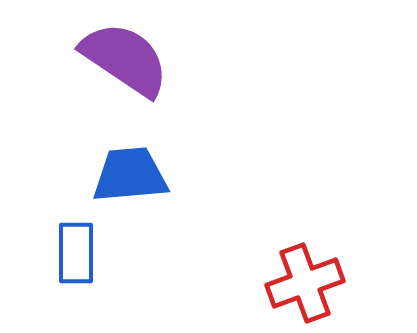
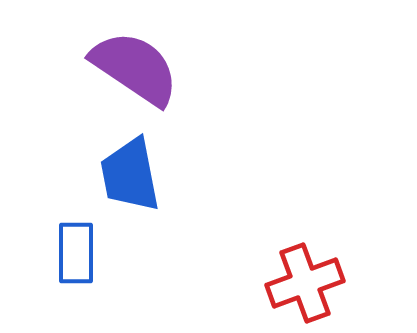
purple semicircle: moved 10 px right, 9 px down
blue trapezoid: rotated 96 degrees counterclockwise
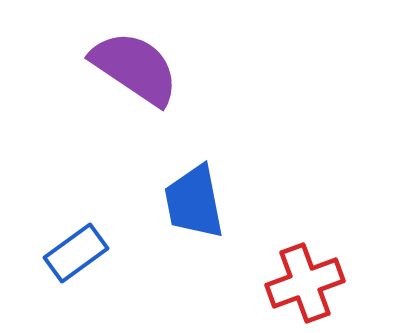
blue trapezoid: moved 64 px right, 27 px down
blue rectangle: rotated 54 degrees clockwise
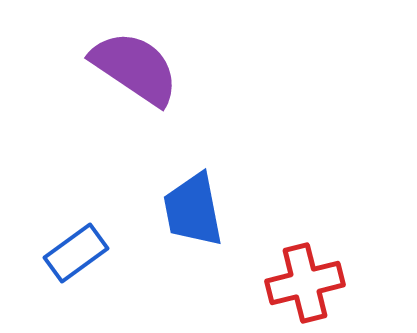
blue trapezoid: moved 1 px left, 8 px down
red cross: rotated 6 degrees clockwise
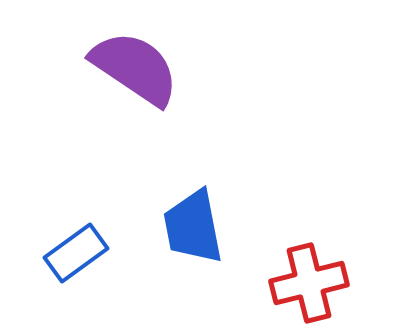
blue trapezoid: moved 17 px down
red cross: moved 4 px right
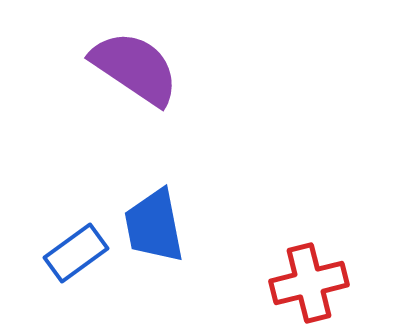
blue trapezoid: moved 39 px left, 1 px up
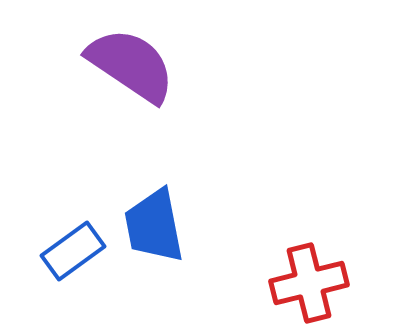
purple semicircle: moved 4 px left, 3 px up
blue rectangle: moved 3 px left, 2 px up
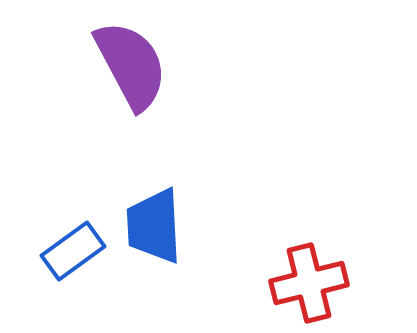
purple semicircle: rotated 28 degrees clockwise
blue trapezoid: rotated 8 degrees clockwise
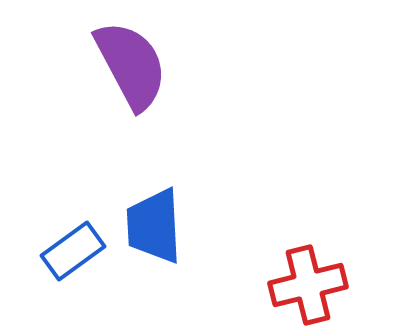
red cross: moved 1 px left, 2 px down
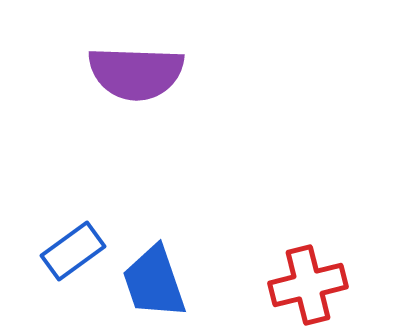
purple semicircle: moved 5 px right, 8 px down; rotated 120 degrees clockwise
blue trapezoid: moved 56 px down; rotated 16 degrees counterclockwise
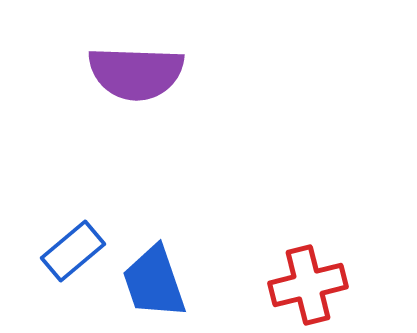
blue rectangle: rotated 4 degrees counterclockwise
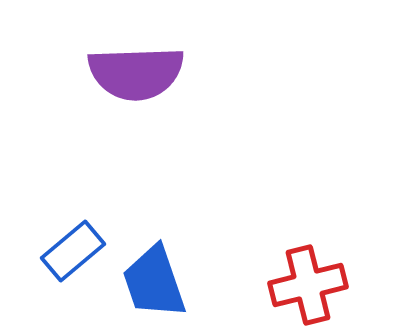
purple semicircle: rotated 4 degrees counterclockwise
